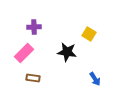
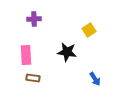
purple cross: moved 8 px up
yellow square: moved 4 px up; rotated 24 degrees clockwise
pink rectangle: moved 2 px right, 2 px down; rotated 48 degrees counterclockwise
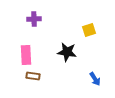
yellow square: rotated 16 degrees clockwise
brown rectangle: moved 2 px up
